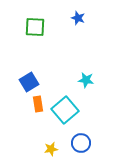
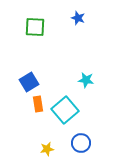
yellow star: moved 4 px left
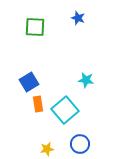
blue circle: moved 1 px left, 1 px down
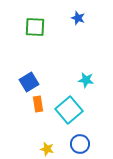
cyan square: moved 4 px right
yellow star: rotated 24 degrees clockwise
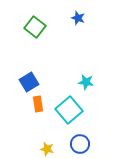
green square: rotated 35 degrees clockwise
cyan star: moved 2 px down
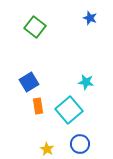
blue star: moved 12 px right
orange rectangle: moved 2 px down
yellow star: rotated 16 degrees clockwise
